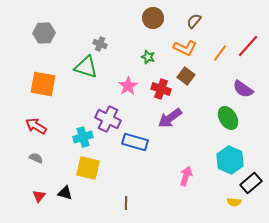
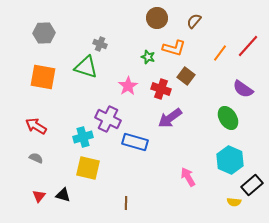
brown circle: moved 4 px right
orange L-shape: moved 11 px left; rotated 10 degrees counterclockwise
orange square: moved 7 px up
pink arrow: moved 2 px right, 1 px down; rotated 48 degrees counterclockwise
black rectangle: moved 1 px right, 2 px down
black triangle: moved 2 px left, 2 px down
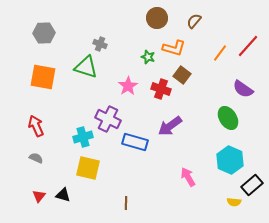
brown square: moved 4 px left, 1 px up
purple arrow: moved 8 px down
red arrow: rotated 35 degrees clockwise
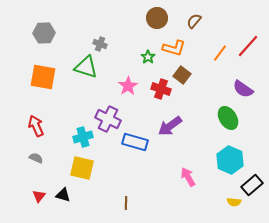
green star: rotated 16 degrees clockwise
yellow square: moved 6 px left
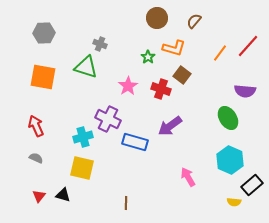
purple semicircle: moved 2 px right, 2 px down; rotated 30 degrees counterclockwise
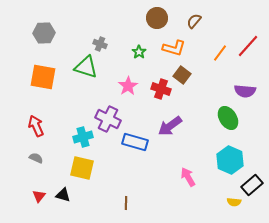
green star: moved 9 px left, 5 px up
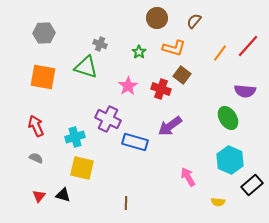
cyan cross: moved 8 px left
yellow semicircle: moved 16 px left
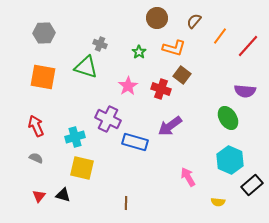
orange line: moved 17 px up
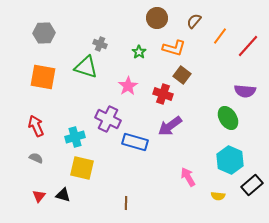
red cross: moved 2 px right, 5 px down
yellow semicircle: moved 6 px up
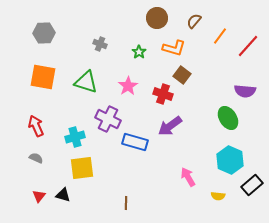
green triangle: moved 15 px down
yellow square: rotated 20 degrees counterclockwise
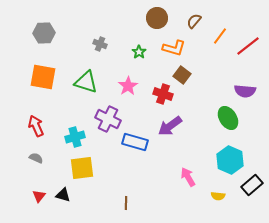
red line: rotated 10 degrees clockwise
